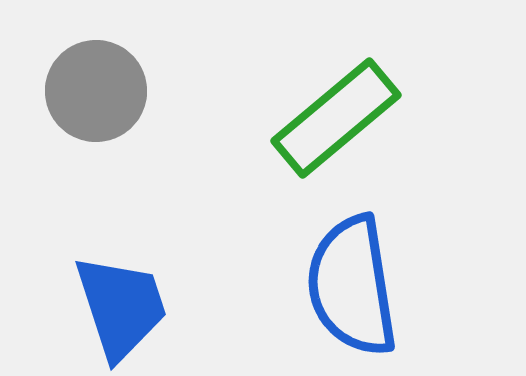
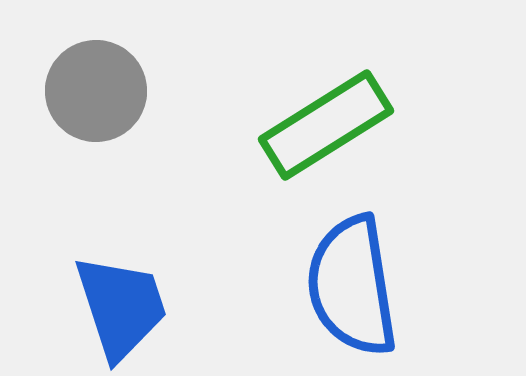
green rectangle: moved 10 px left, 7 px down; rotated 8 degrees clockwise
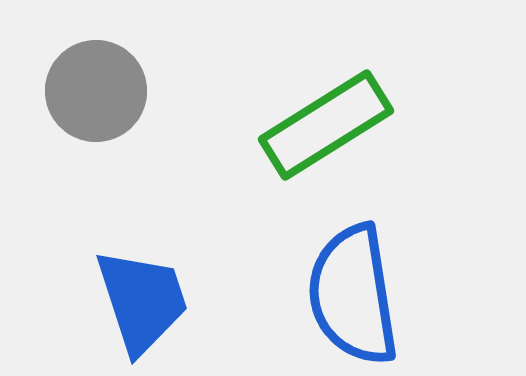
blue semicircle: moved 1 px right, 9 px down
blue trapezoid: moved 21 px right, 6 px up
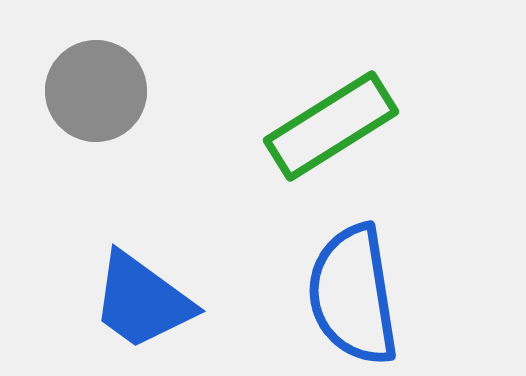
green rectangle: moved 5 px right, 1 px down
blue trapezoid: rotated 144 degrees clockwise
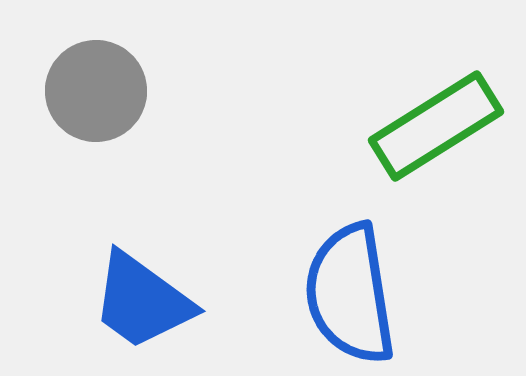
green rectangle: moved 105 px right
blue semicircle: moved 3 px left, 1 px up
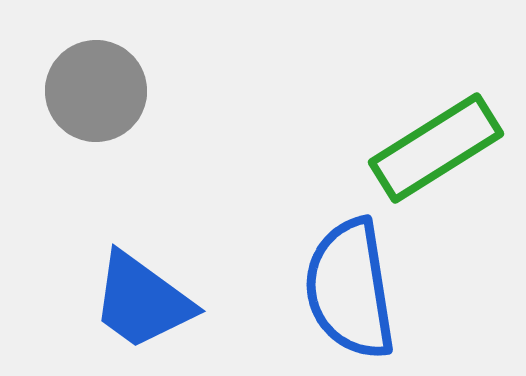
green rectangle: moved 22 px down
blue semicircle: moved 5 px up
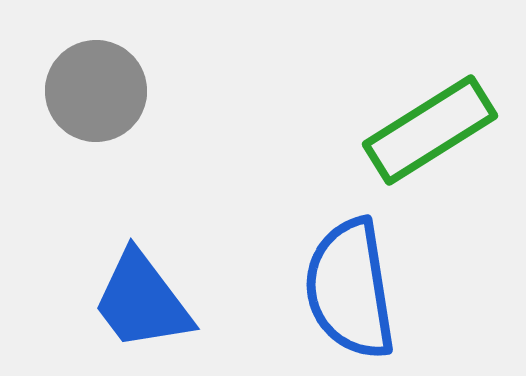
green rectangle: moved 6 px left, 18 px up
blue trapezoid: rotated 17 degrees clockwise
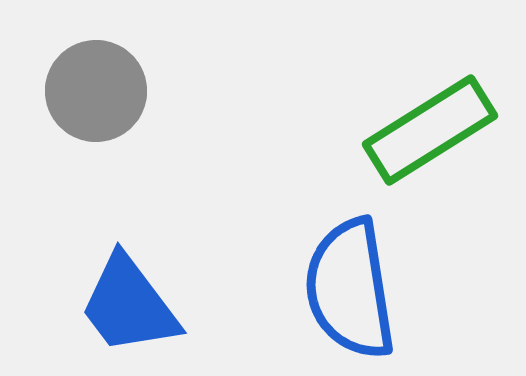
blue trapezoid: moved 13 px left, 4 px down
